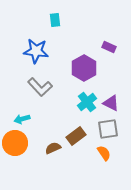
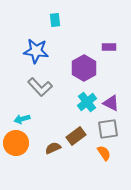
purple rectangle: rotated 24 degrees counterclockwise
orange circle: moved 1 px right
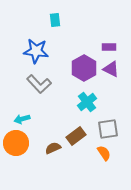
gray L-shape: moved 1 px left, 3 px up
purple triangle: moved 34 px up
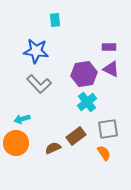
purple hexagon: moved 6 px down; rotated 20 degrees clockwise
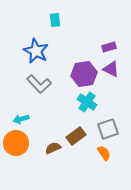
purple rectangle: rotated 16 degrees counterclockwise
blue star: rotated 20 degrees clockwise
cyan cross: rotated 18 degrees counterclockwise
cyan arrow: moved 1 px left
gray square: rotated 10 degrees counterclockwise
